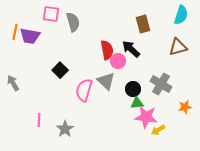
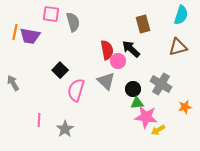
pink semicircle: moved 8 px left
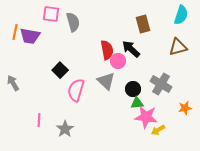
orange star: moved 1 px down
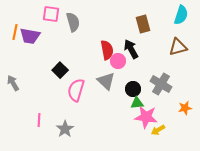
black arrow: rotated 18 degrees clockwise
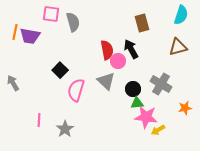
brown rectangle: moved 1 px left, 1 px up
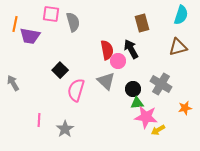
orange line: moved 8 px up
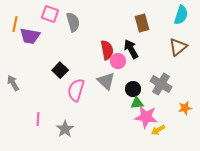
pink square: moved 1 px left; rotated 12 degrees clockwise
brown triangle: rotated 24 degrees counterclockwise
pink line: moved 1 px left, 1 px up
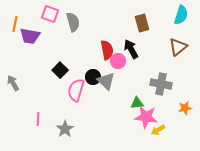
gray cross: rotated 20 degrees counterclockwise
black circle: moved 40 px left, 12 px up
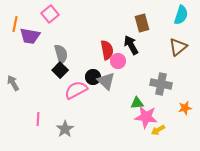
pink square: rotated 30 degrees clockwise
gray semicircle: moved 12 px left, 32 px down
black arrow: moved 4 px up
pink semicircle: rotated 45 degrees clockwise
